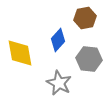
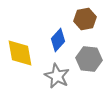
brown hexagon: moved 1 px down
gray star: moved 2 px left, 7 px up
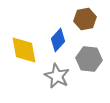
yellow diamond: moved 4 px right, 3 px up
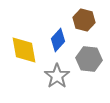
brown hexagon: moved 1 px left, 1 px down; rotated 25 degrees clockwise
gray star: rotated 10 degrees clockwise
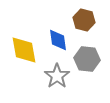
blue diamond: rotated 50 degrees counterclockwise
gray hexagon: moved 2 px left
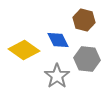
blue diamond: rotated 20 degrees counterclockwise
yellow diamond: rotated 44 degrees counterclockwise
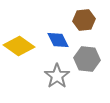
brown hexagon: rotated 20 degrees counterclockwise
yellow diamond: moved 5 px left, 4 px up
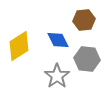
yellow diamond: rotated 68 degrees counterclockwise
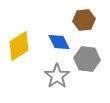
blue diamond: moved 1 px right, 2 px down
